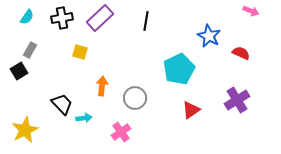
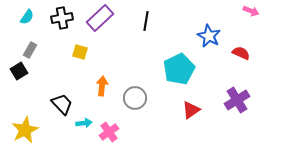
cyan arrow: moved 5 px down
pink cross: moved 12 px left
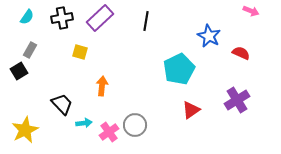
gray circle: moved 27 px down
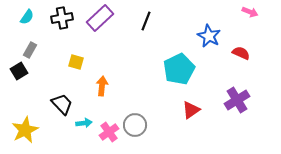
pink arrow: moved 1 px left, 1 px down
black line: rotated 12 degrees clockwise
yellow square: moved 4 px left, 10 px down
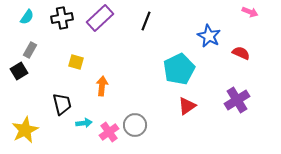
black trapezoid: rotated 30 degrees clockwise
red triangle: moved 4 px left, 4 px up
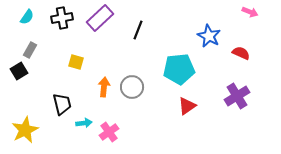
black line: moved 8 px left, 9 px down
cyan pentagon: rotated 20 degrees clockwise
orange arrow: moved 2 px right, 1 px down
purple cross: moved 4 px up
gray circle: moved 3 px left, 38 px up
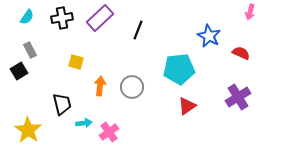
pink arrow: rotated 84 degrees clockwise
gray rectangle: rotated 56 degrees counterclockwise
orange arrow: moved 4 px left, 1 px up
purple cross: moved 1 px right, 1 px down
yellow star: moved 3 px right; rotated 12 degrees counterclockwise
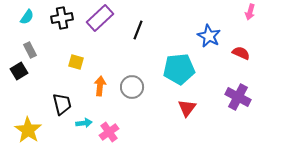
purple cross: rotated 30 degrees counterclockwise
red triangle: moved 2 px down; rotated 18 degrees counterclockwise
